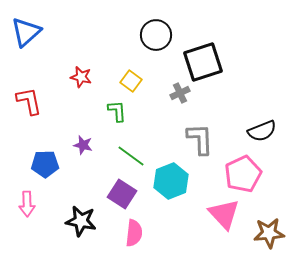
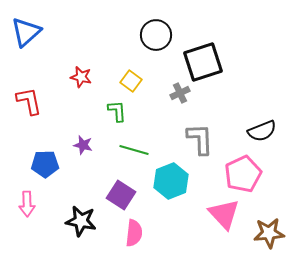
green line: moved 3 px right, 6 px up; rotated 20 degrees counterclockwise
purple square: moved 1 px left, 1 px down
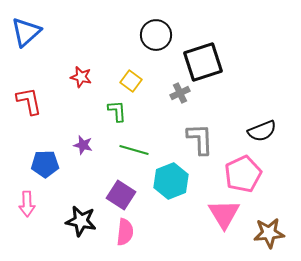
pink triangle: rotated 12 degrees clockwise
pink semicircle: moved 9 px left, 1 px up
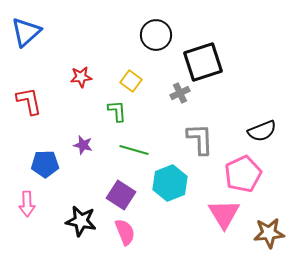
red star: rotated 20 degrees counterclockwise
cyan hexagon: moved 1 px left, 2 px down
pink semicircle: rotated 28 degrees counterclockwise
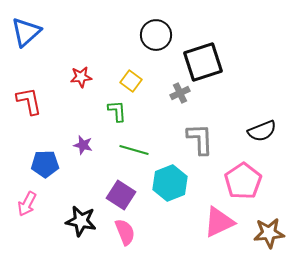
pink pentagon: moved 7 px down; rotated 9 degrees counterclockwise
pink arrow: rotated 30 degrees clockwise
pink triangle: moved 5 px left, 8 px down; rotated 36 degrees clockwise
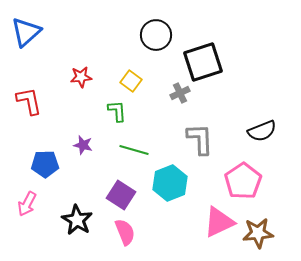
black star: moved 4 px left, 1 px up; rotated 20 degrees clockwise
brown star: moved 11 px left
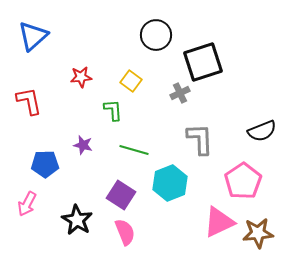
blue triangle: moved 7 px right, 4 px down
green L-shape: moved 4 px left, 1 px up
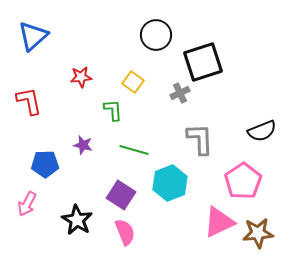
yellow square: moved 2 px right, 1 px down
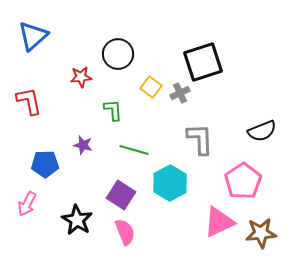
black circle: moved 38 px left, 19 px down
yellow square: moved 18 px right, 5 px down
cyan hexagon: rotated 8 degrees counterclockwise
brown star: moved 3 px right
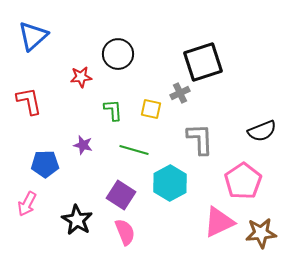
yellow square: moved 22 px down; rotated 25 degrees counterclockwise
